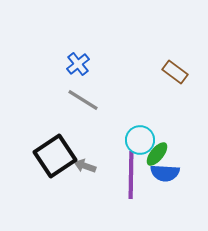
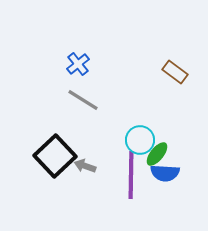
black square: rotated 9 degrees counterclockwise
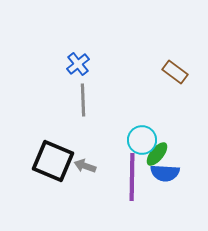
gray line: rotated 56 degrees clockwise
cyan circle: moved 2 px right
black square: moved 2 px left, 5 px down; rotated 24 degrees counterclockwise
purple line: moved 1 px right, 2 px down
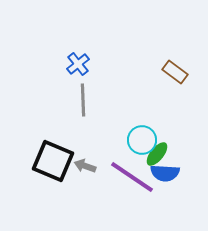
purple line: rotated 57 degrees counterclockwise
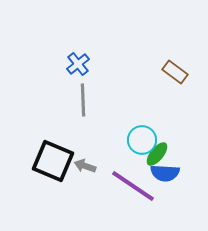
purple line: moved 1 px right, 9 px down
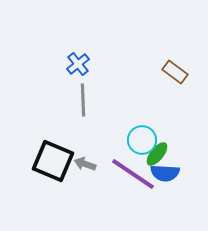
gray arrow: moved 2 px up
purple line: moved 12 px up
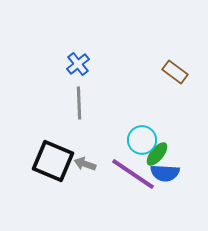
gray line: moved 4 px left, 3 px down
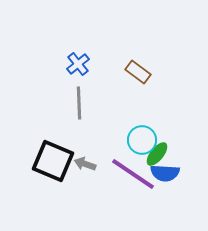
brown rectangle: moved 37 px left
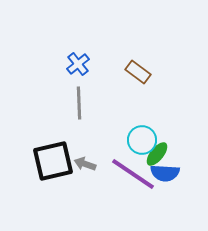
black square: rotated 36 degrees counterclockwise
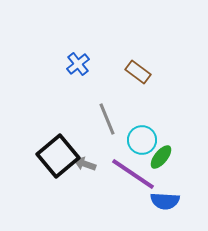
gray line: moved 28 px right, 16 px down; rotated 20 degrees counterclockwise
green ellipse: moved 4 px right, 3 px down
black square: moved 5 px right, 5 px up; rotated 27 degrees counterclockwise
blue semicircle: moved 28 px down
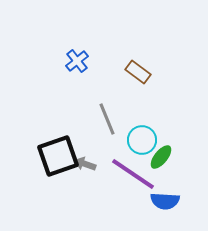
blue cross: moved 1 px left, 3 px up
black square: rotated 21 degrees clockwise
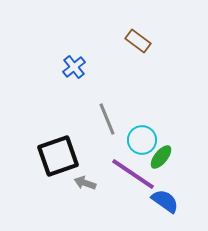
blue cross: moved 3 px left, 6 px down
brown rectangle: moved 31 px up
gray arrow: moved 19 px down
blue semicircle: rotated 148 degrees counterclockwise
